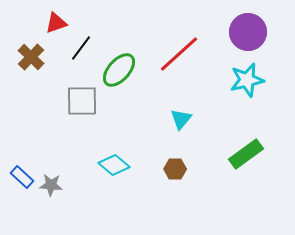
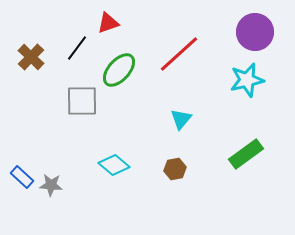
red triangle: moved 52 px right
purple circle: moved 7 px right
black line: moved 4 px left
brown hexagon: rotated 10 degrees counterclockwise
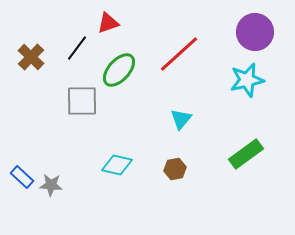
cyan diamond: moved 3 px right; rotated 28 degrees counterclockwise
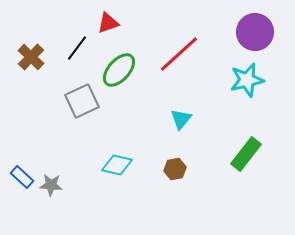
gray square: rotated 24 degrees counterclockwise
green rectangle: rotated 16 degrees counterclockwise
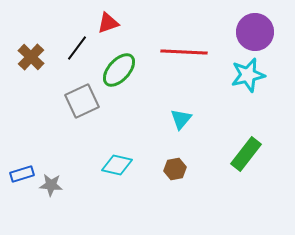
red line: moved 5 px right, 2 px up; rotated 45 degrees clockwise
cyan star: moved 1 px right, 5 px up
blue rectangle: moved 3 px up; rotated 60 degrees counterclockwise
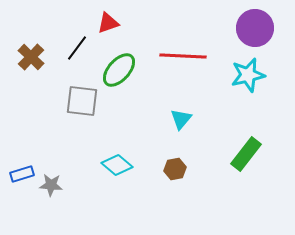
purple circle: moved 4 px up
red line: moved 1 px left, 4 px down
gray square: rotated 32 degrees clockwise
cyan diamond: rotated 28 degrees clockwise
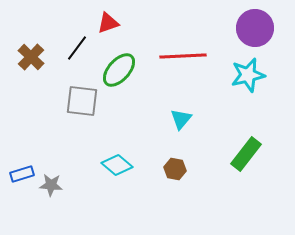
red line: rotated 6 degrees counterclockwise
brown hexagon: rotated 20 degrees clockwise
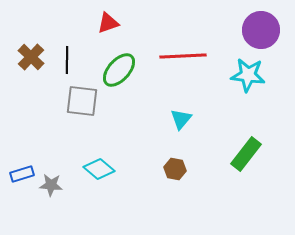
purple circle: moved 6 px right, 2 px down
black line: moved 10 px left, 12 px down; rotated 36 degrees counterclockwise
cyan star: rotated 20 degrees clockwise
cyan diamond: moved 18 px left, 4 px down
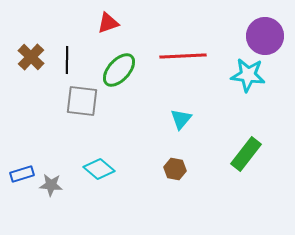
purple circle: moved 4 px right, 6 px down
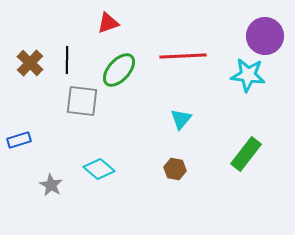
brown cross: moved 1 px left, 6 px down
blue rectangle: moved 3 px left, 34 px up
gray star: rotated 25 degrees clockwise
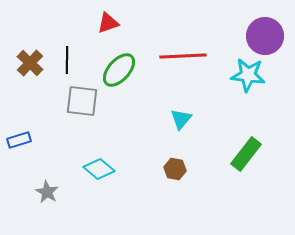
gray star: moved 4 px left, 7 px down
